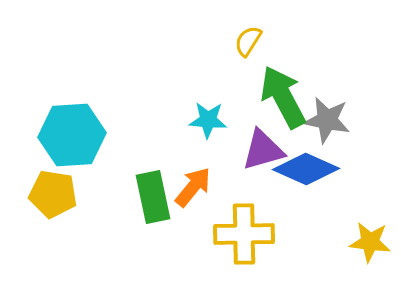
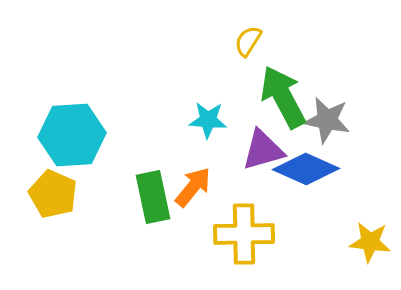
yellow pentagon: rotated 15 degrees clockwise
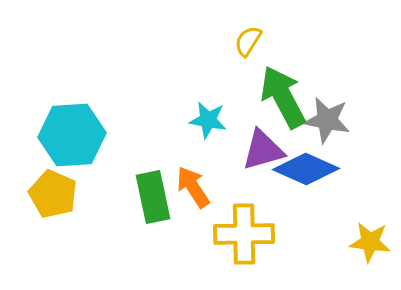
cyan star: rotated 6 degrees clockwise
orange arrow: rotated 72 degrees counterclockwise
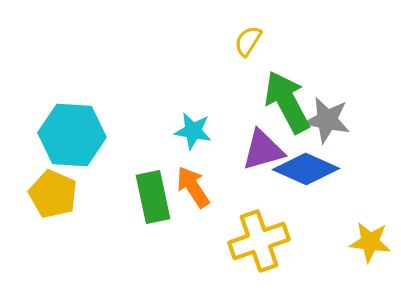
green arrow: moved 4 px right, 5 px down
cyan star: moved 15 px left, 11 px down
cyan hexagon: rotated 8 degrees clockwise
yellow cross: moved 15 px right, 7 px down; rotated 18 degrees counterclockwise
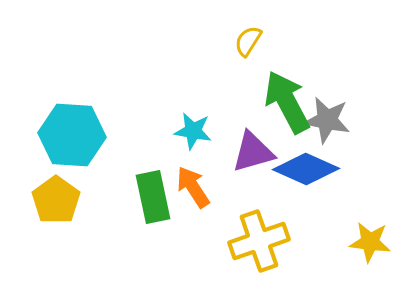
purple triangle: moved 10 px left, 2 px down
yellow pentagon: moved 3 px right, 6 px down; rotated 12 degrees clockwise
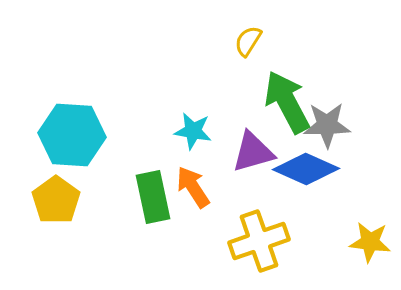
gray star: moved 5 px down; rotated 12 degrees counterclockwise
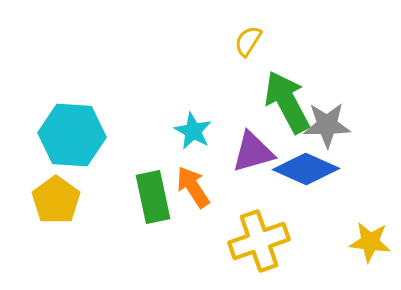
cyan star: rotated 18 degrees clockwise
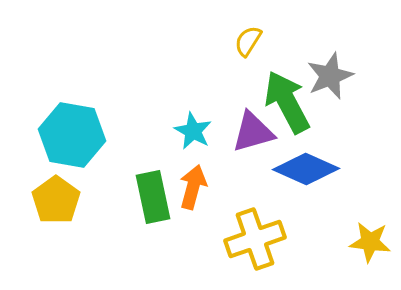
gray star: moved 3 px right, 49 px up; rotated 21 degrees counterclockwise
cyan hexagon: rotated 6 degrees clockwise
purple triangle: moved 20 px up
orange arrow: rotated 48 degrees clockwise
yellow cross: moved 4 px left, 2 px up
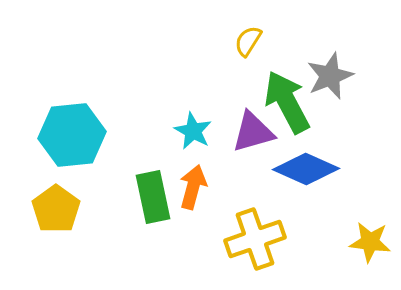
cyan hexagon: rotated 16 degrees counterclockwise
yellow pentagon: moved 9 px down
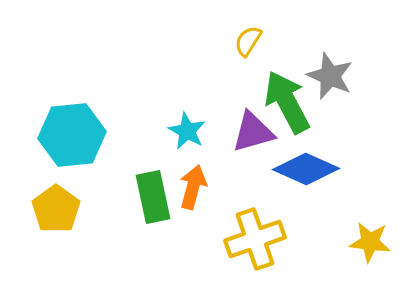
gray star: rotated 27 degrees counterclockwise
cyan star: moved 6 px left
